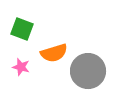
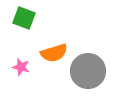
green square: moved 2 px right, 11 px up
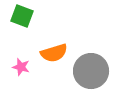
green square: moved 2 px left, 2 px up
gray circle: moved 3 px right
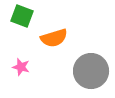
orange semicircle: moved 15 px up
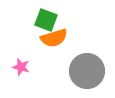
green square: moved 24 px right, 4 px down
gray circle: moved 4 px left
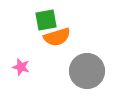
green square: rotated 30 degrees counterclockwise
orange semicircle: moved 3 px right, 1 px up
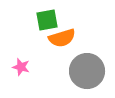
green square: moved 1 px right
orange semicircle: moved 5 px right, 1 px down
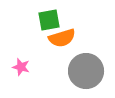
green square: moved 2 px right
gray circle: moved 1 px left
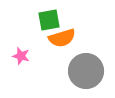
pink star: moved 11 px up
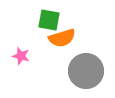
green square: rotated 20 degrees clockwise
